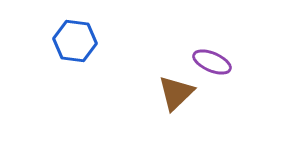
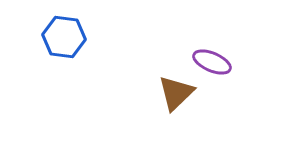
blue hexagon: moved 11 px left, 4 px up
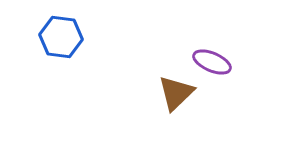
blue hexagon: moved 3 px left
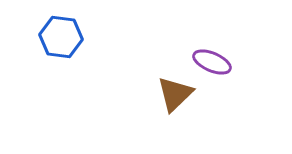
brown triangle: moved 1 px left, 1 px down
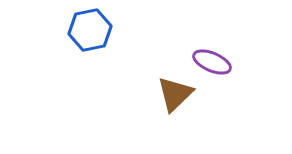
blue hexagon: moved 29 px right, 7 px up; rotated 18 degrees counterclockwise
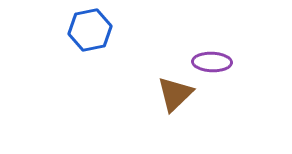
purple ellipse: rotated 21 degrees counterclockwise
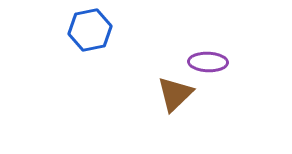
purple ellipse: moved 4 px left
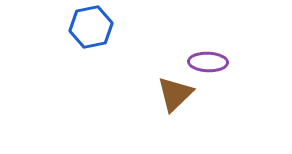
blue hexagon: moved 1 px right, 3 px up
